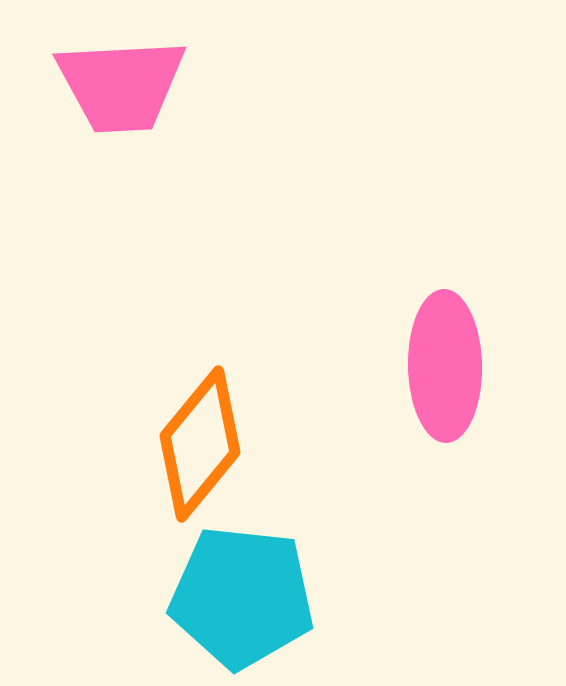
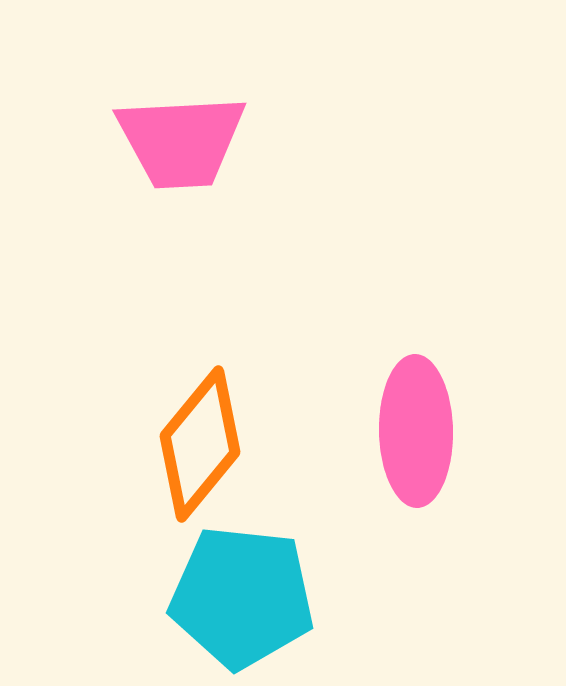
pink trapezoid: moved 60 px right, 56 px down
pink ellipse: moved 29 px left, 65 px down
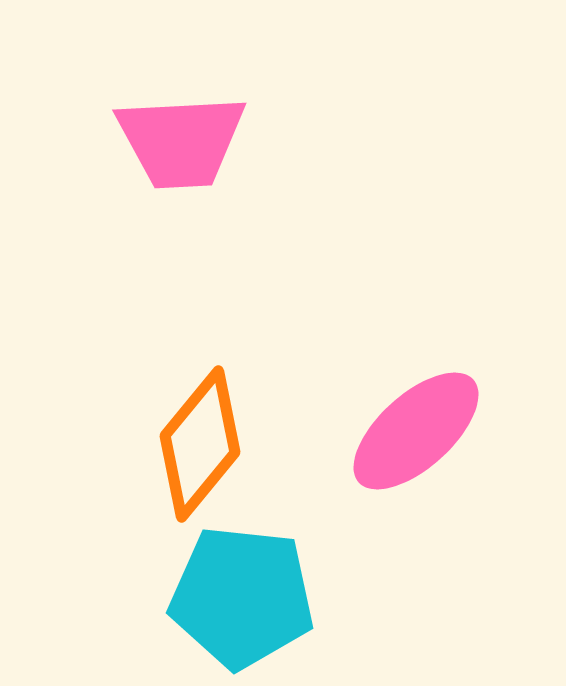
pink ellipse: rotated 49 degrees clockwise
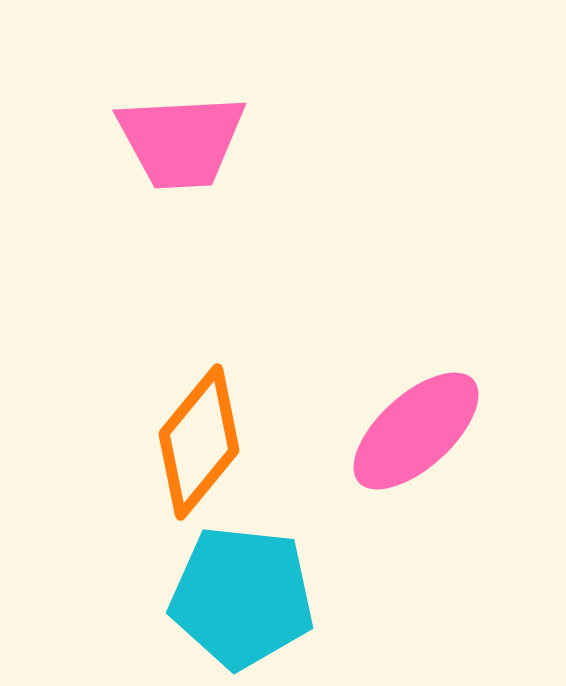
orange diamond: moved 1 px left, 2 px up
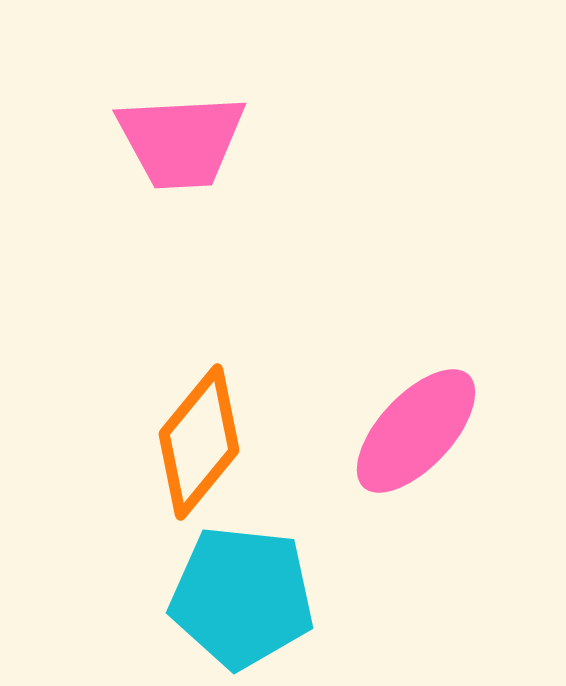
pink ellipse: rotated 5 degrees counterclockwise
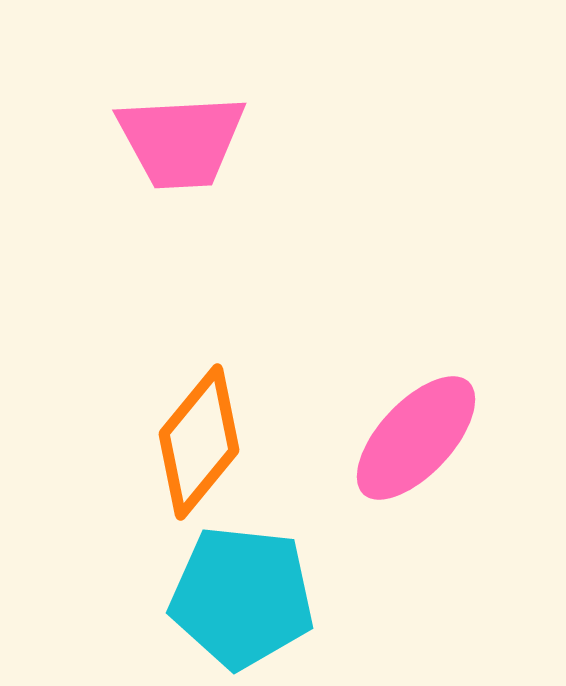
pink ellipse: moved 7 px down
